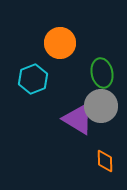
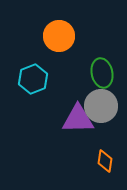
orange circle: moved 1 px left, 7 px up
purple triangle: rotated 32 degrees counterclockwise
orange diamond: rotated 10 degrees clockwise
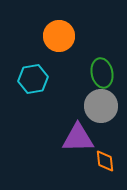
cyan hexagon: rotated 12 degrees clockwise
purple triangle: moved 19 px down
orange diamond: rotated 15 degrees counterclockwise
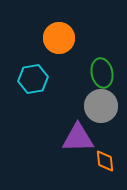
orange circle: moved 2 px down
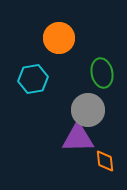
gray circle: moved 13 px left, 4 px down
